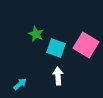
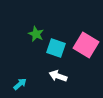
white arrow: rotated 66 degrees counterclockwise
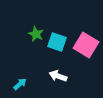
cyan square: moved 1 px right, 6 px up
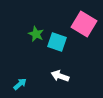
pink square: moved 2 px left, 21 px up
white arrow: moved 2 px right
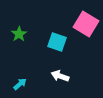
pink square: moved 2 px right
green star: moved 17 px left; rotated 14 degrees clockwise
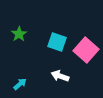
pink square: moved 26 px down; rotated 10 degrees clockwise
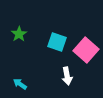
white arrow: moved 7 px right; rotated 120 degrees counterclockwise
cyan arrow: rotated 104 degrees counterclockwise
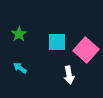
cyan square: rotated 18 degrees counterclockwise
white arrow: moved 2 px right, 1 px up
cyan arrow: moved 16 px up
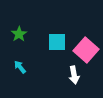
cyan arrow: moved 1 px up; rotated 16 degrees clockwise
white arrow: moved 5 px right
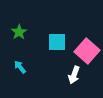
green star: moved 2 px up
pink square: moved 1 px right, 1 px down
white arrow: rotated 30 degrees clockwise
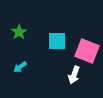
cyan square: moved 1 px up
pink square: rotated 20 degrees counterclockwise
cyan arrow: rotated 88 degrees counterclockwise
